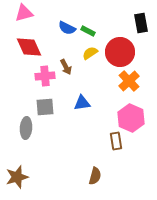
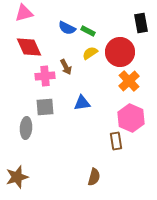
brown semicircle: moved 1 px left, 1 px down
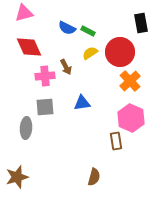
orange cross: moved 1 px right
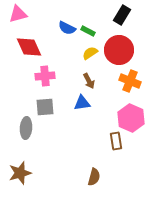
pink triangle: moved 6 px left, 1 px down
black rectangle: moved 19 px left, 8 px up; rotated 42 degrees clockwise
red circle: moved 1 px left, 2 px up
brown arrow: moved 23 px right, 14 px down
orange cross: rotated 25 degrees counterclockwise
brown star: moved 3 px right, 4 px up
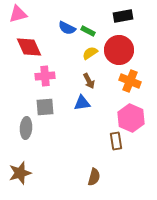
black rectangle: moved 1 px right, 1 px down; rotated 48 degrees clockwise
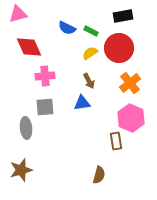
green rectangle: moved 3 px right
red circle: moved 2 px up
orange cross: moved 2 px down; rotated 30 degrees clockwise
gray ellipse: rotated 10 degrees counterclockwise
brown star: moved 1 px right, 3 px up
brown semicircle: moved 5 px right, 2 px up
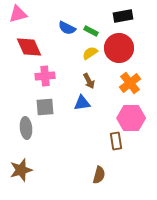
pink hexagon: rotated 24 degrees counterclockwise
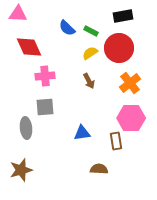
pink triangle: rotated 18 degrees clockwise
blue semicircle: rotated 18 degrees clockwise
blue triangle: moved 30 px down
brown semicircle: moved 6 px up; rotated 102 degrees counterclockwise
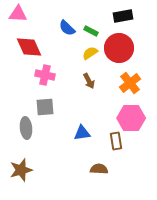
pink cross: moved 1 px up; rotated 18 degrees clockwise
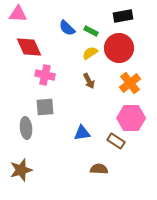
brown rectangle: rotated 48 degrees counterclockwise
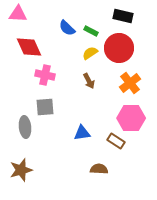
black rectangle: rotated 24 degrees clockwise
gray ellipse: moved 1 px left, 1 px up
